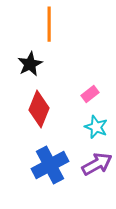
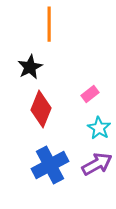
black star: moved 3 px down
red diamond: moved 2 px right
cyan star: moved 3 px right, 1 px down; rotated 10 degrees clockwise
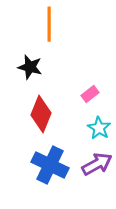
black star: rotated 30 degrees counterclockwise
red diamond: moved 5 px down
blue cross: rotated 36 degrees counterclockwise
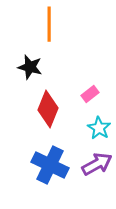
red diamond: moved 7 px right, 5 px up
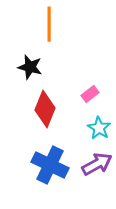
red diamond: moved 3 px left
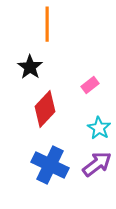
orange line: moved 2 px left
black star: rotated 20 degrees clockwise
pink rectangle: moved 9 px up
red diamond: rotated 21 degrees clockwise
purple arrow: rotated 8 degrees counterclockwise
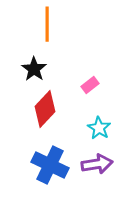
black star: moved 4 px right, 2 px down
purple arrow: rotated 28 degrees clockwise
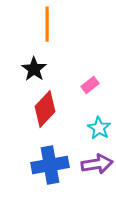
blue cross: rotated 36 degrees counterclockwise
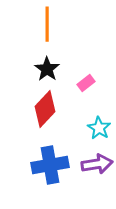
black star: moved 13 px right
pink rectangle: moved 4 px left, 2 px up
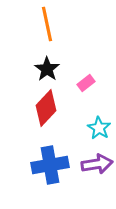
orange line: rotated 12 degrees counterclockwise
red diamond: moved 1 px right, 1 px up
